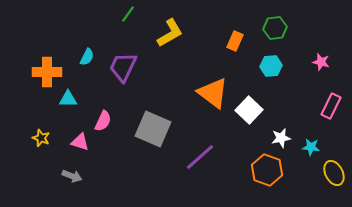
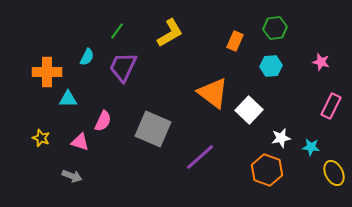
green line: moved 11 px left, 17 px down
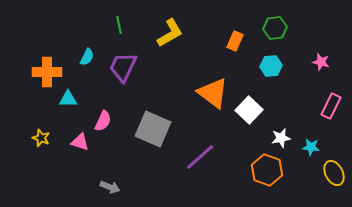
green line: moved 2 px right, 6 px up; rotated 48 degrees counterclockwise
gray arrow: moved 38 px right, 11 px down
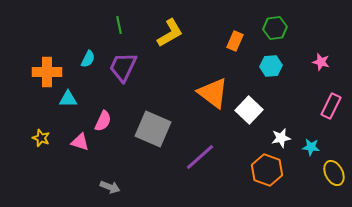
cyan semicircle: moved 1 px right, 2 px down
